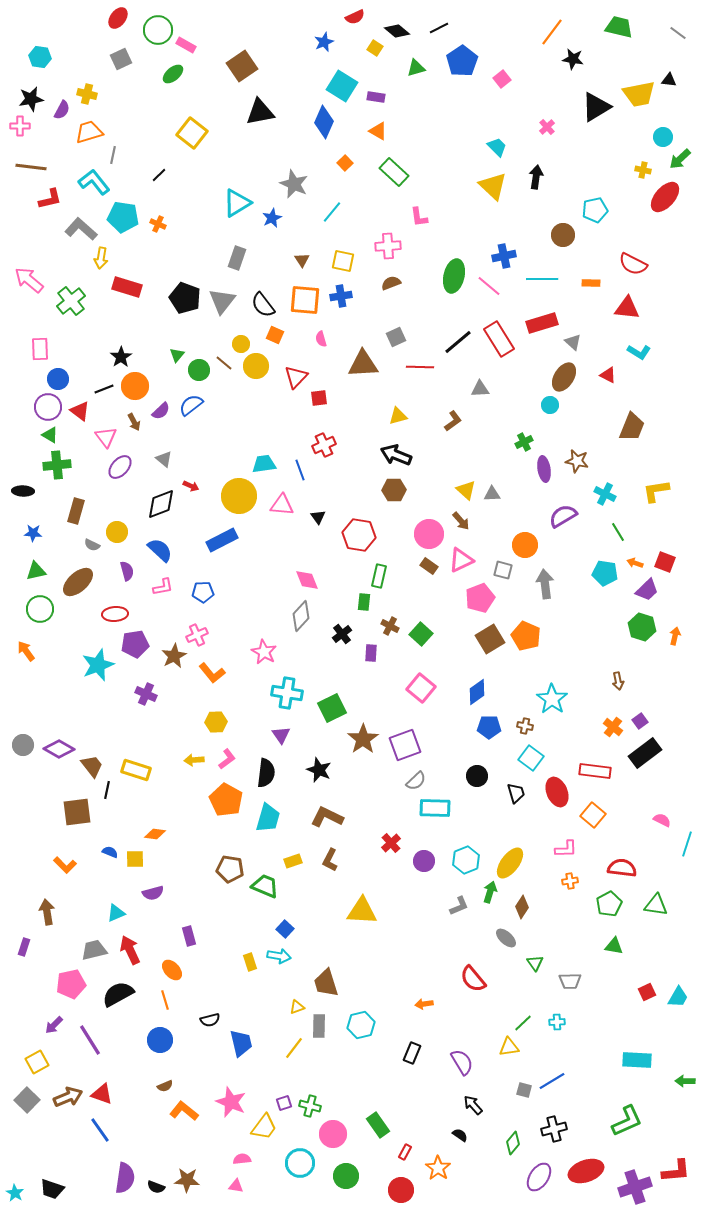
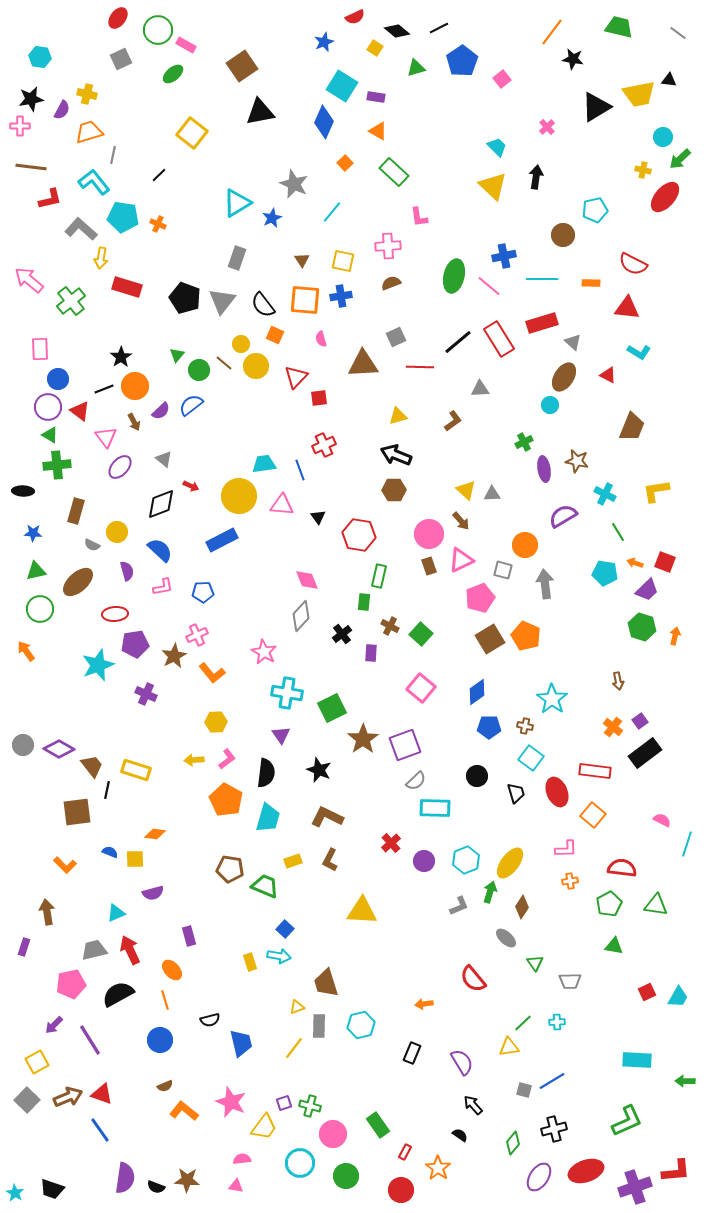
brown rectangle at (429, 566): rotated 36 degrees clockwise
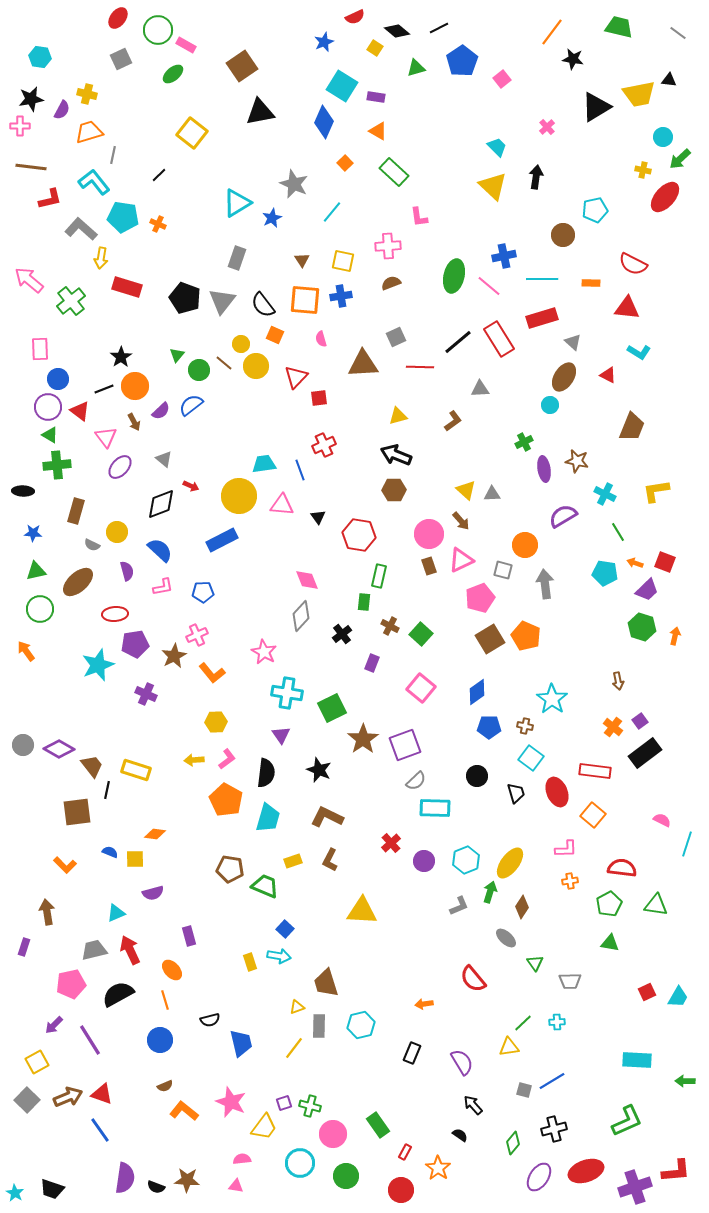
red rectangle at (542, 323): moved 5 px up
purple rectangle at (371, 653): moved 1 px right, 10 px down; rotated 18 degrees clockwise
green triangle at (614, 946): moved 4 px left, 3 px up
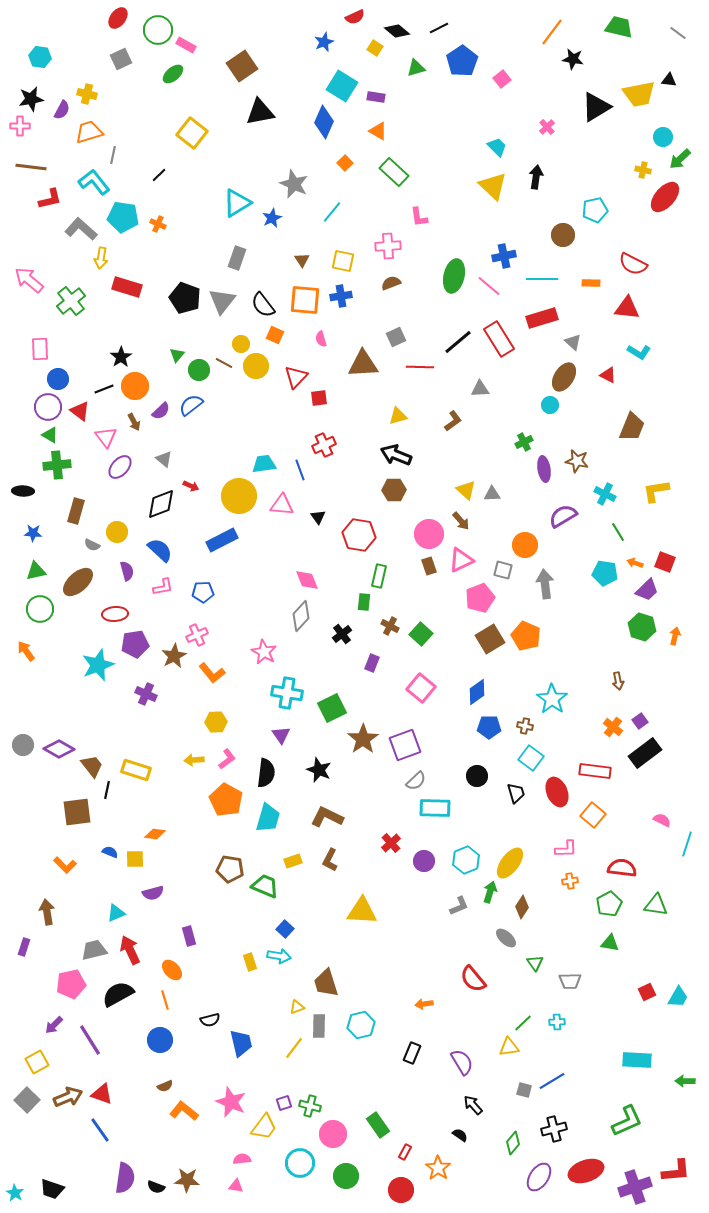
brown line at (224, 363): rotated 12 degrees counterclockwise
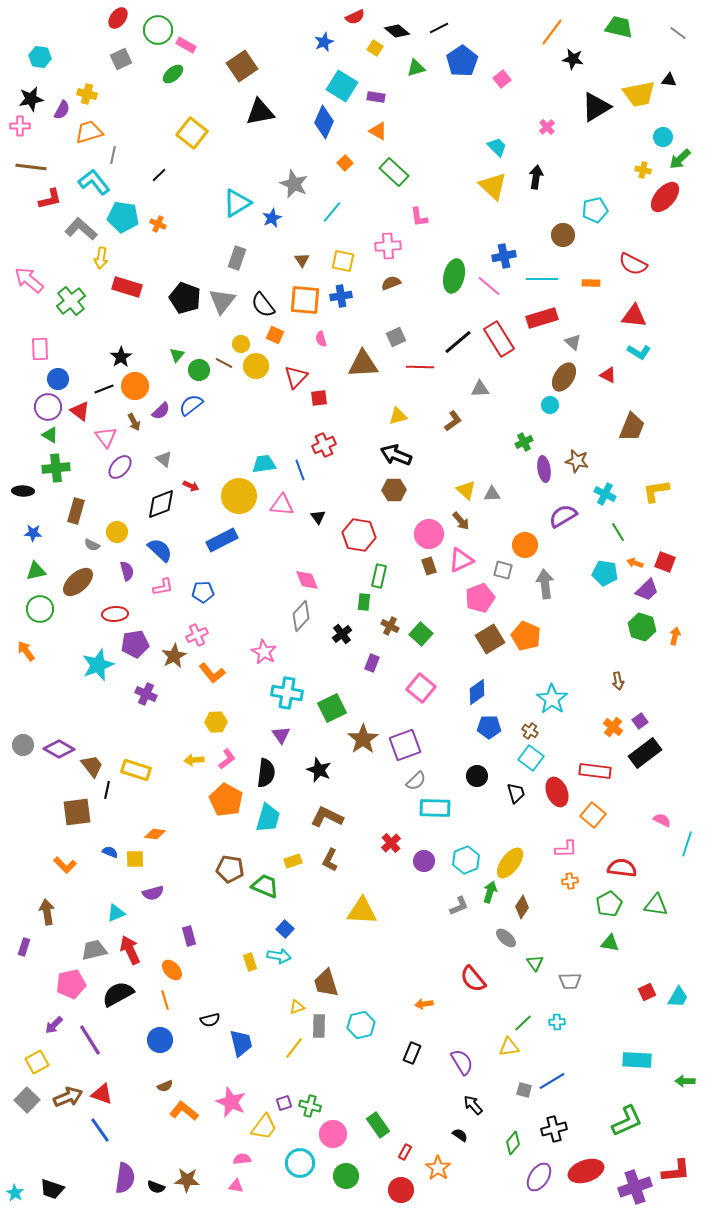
red triangle at (627, 308): moved 7 px right, 8 px down
green cross at (57, 465): moved 1 px left, 3 px down
brown cross at (525, 726): moved 5 px right, 5 px down; rotated 21 degrees clockwise
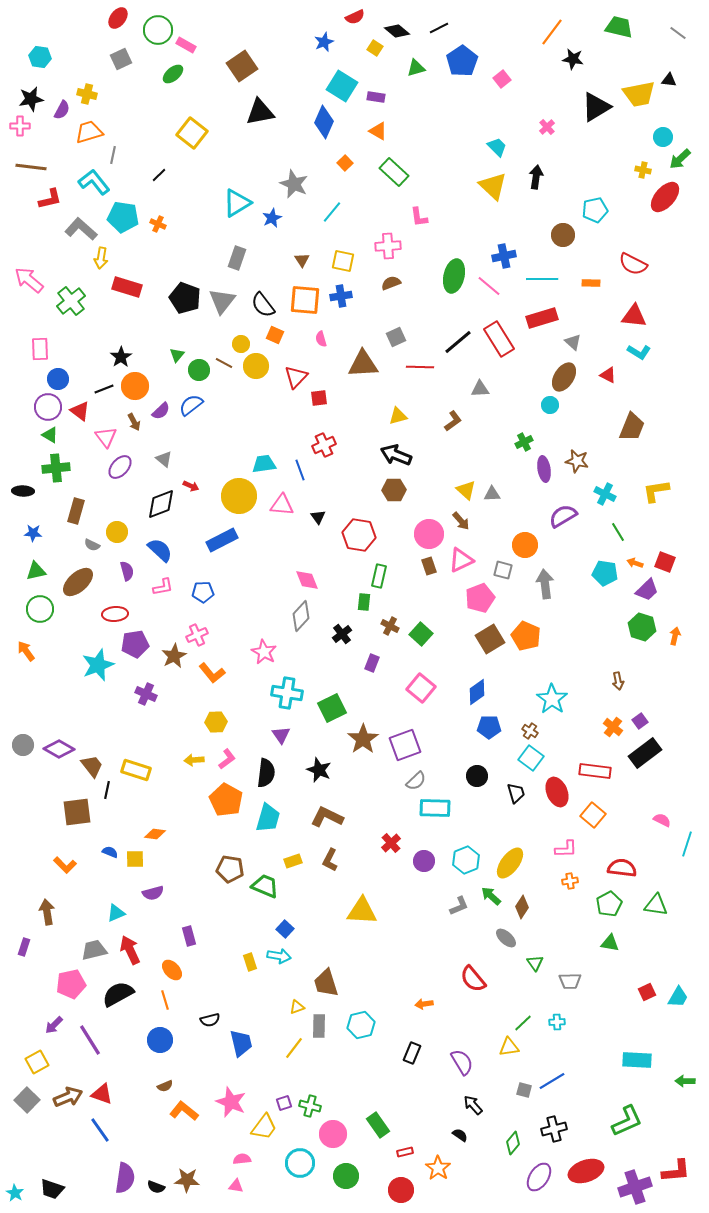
green arrow at (490, 892): moved 1 px right, 4 px down; rotated 65 degrees counterclockwise
red rectangle at (405, 1152): rotated 49 degrees clockwise
